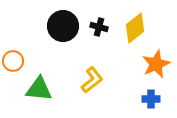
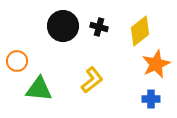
yellow diamond: moved 5 px right, 3 px down
orange circle: moved 4 px right
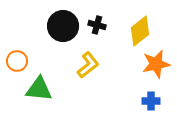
black cross: moved 2 px left, 2 px up
orange star: rotated 12 degrees clockwise
yellow L-shape: moved 4 px left, 15 px up
blue cross: moved 2 px down
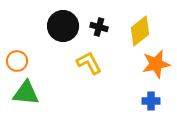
black cross: moved 2 px right, 2 px down
yellow L-shape: moved 1 px right, 2 px up; rotated 80 degrees counterclockwise
green triangle: moved 13 px left, 4 px down
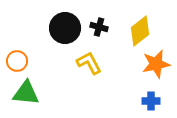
black circle: moved 2 px right, 2 px down
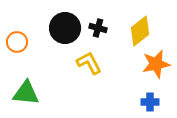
black cross: moved 1 px left, 1 px down
orange circle: moved 19 px up
blue cross: moved 1 px left, 1 px down
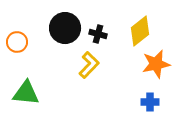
black cross: moved 6 px down
yellow L-shape: moved 2 px down; rotated 72 degrees clockwise
